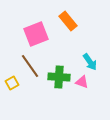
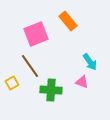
green cross: moved 8 px left, 13 px down
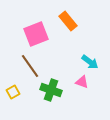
cyan arrow: rotated 18 degrees counterclockwise
yellow square: moved 1 px right, 9 px down
green cross: rotated 15 degrees clockwise
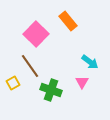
pink square: rotated 25 degrees counterclockwise
pink triangle: rotated 40 degrees clockwise
yellow square: moved 9 px up
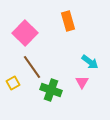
orange rectangle: rotated 24 degrees clockwise
pink square: moved 11 px left, 1 px up
brown line: moved 2 px right, 1 px down
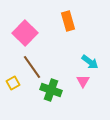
pink triangle: moved 1 px right, 1 px up
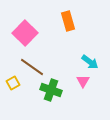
brown line: rotated 20 degrees counterclockwise
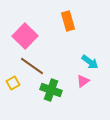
pink square: moved 3 px down
brown line: moved 1 px up
pink triangle: rotated 24 degrees clockwise
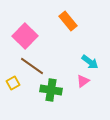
orange rectangle: rotated 24 degrees counterclockwise
green cross: rotated 10 degrees counterclockwise
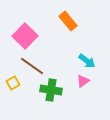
cyan arrow: moved 3 px left, 1 px up
